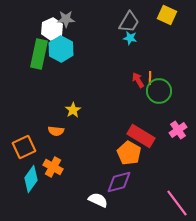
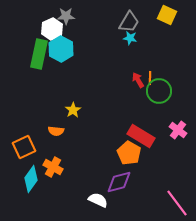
gray star: moved 3 px up
pink cross: rotated 18 degrees counterclockwise
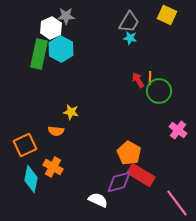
white hexagon: moved 1 px left, 1 px up
yellow star: moved 2 px left, 2 px down; rotated 28 degrees counterclockwise
red rectangle: moved 39 px down
orange square: moved 1 px right, 2 px up
cyan diamond: rotated 24 degrees counterclockwise
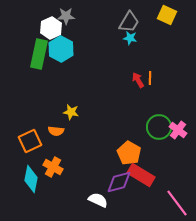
green circle: moved 36 px down
orange square: moved 5 px right, 4 px up
